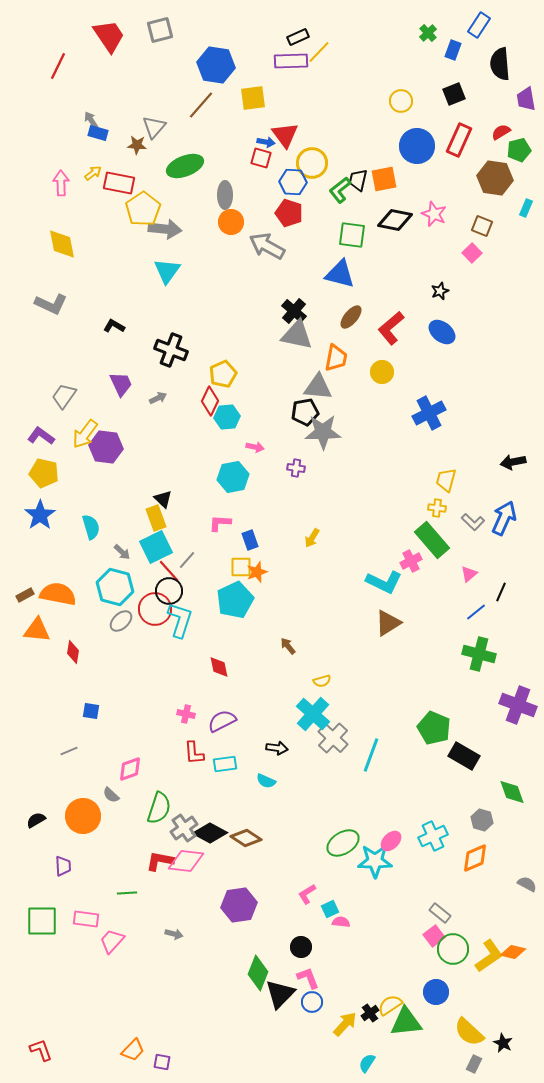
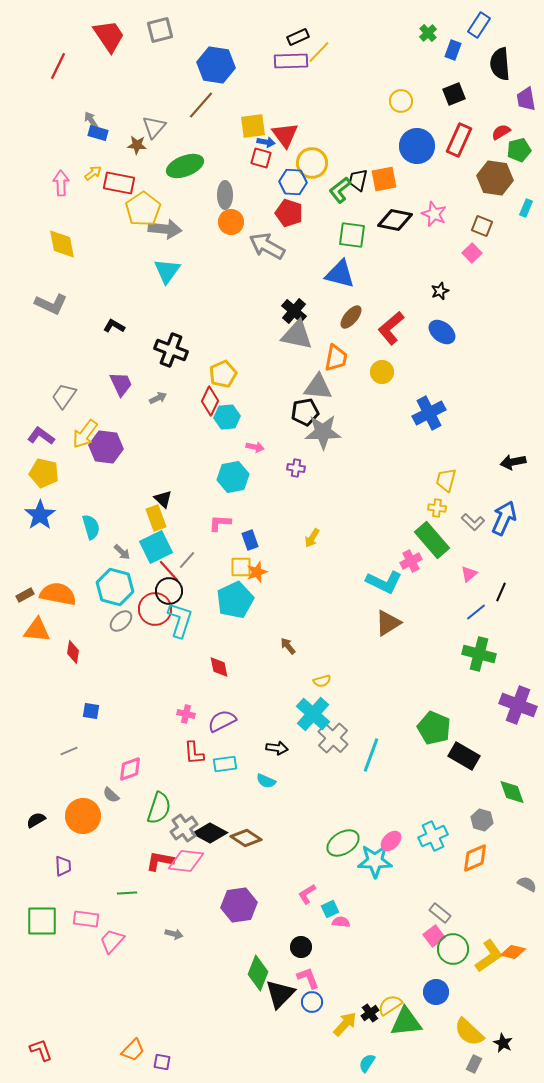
yellow square at (253, 98): moved 28 px down
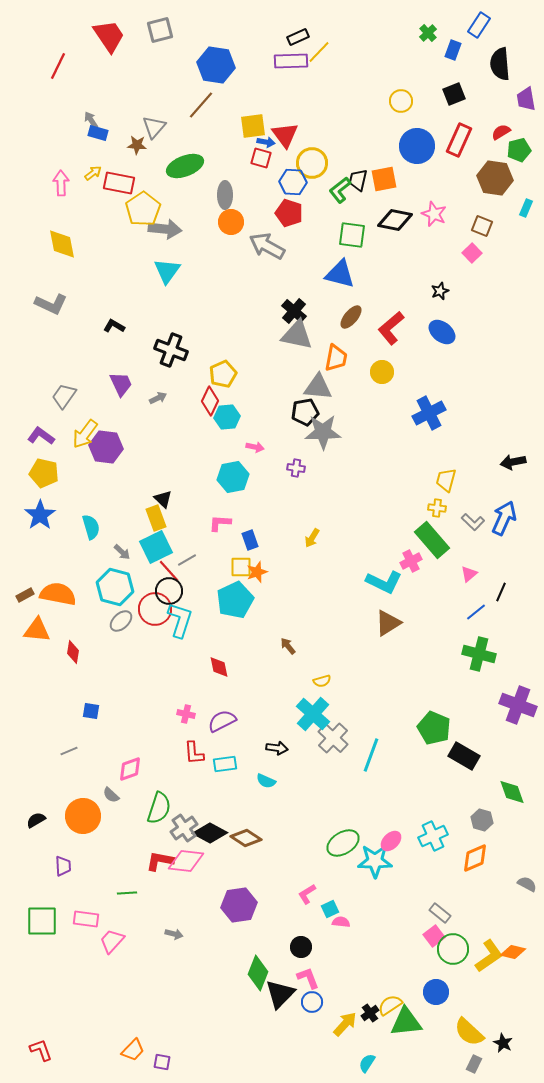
gray line at (187, 560): rotated 18 degrees clockwise
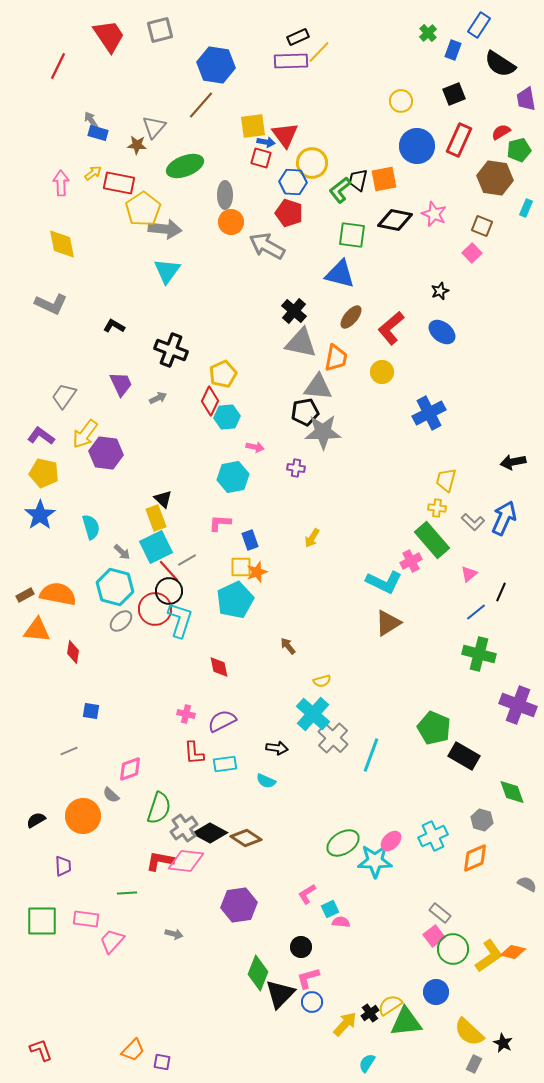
black semicircle at (500, 64): rotated 52 degrees counterclockwise
gray triangle at (297, 335): moved 4 px right, 8 px down
purple hexagon at (106, 447): moved 6 px down
pink L-shape at (308, 978): rotated 85 degrees counterclockwise
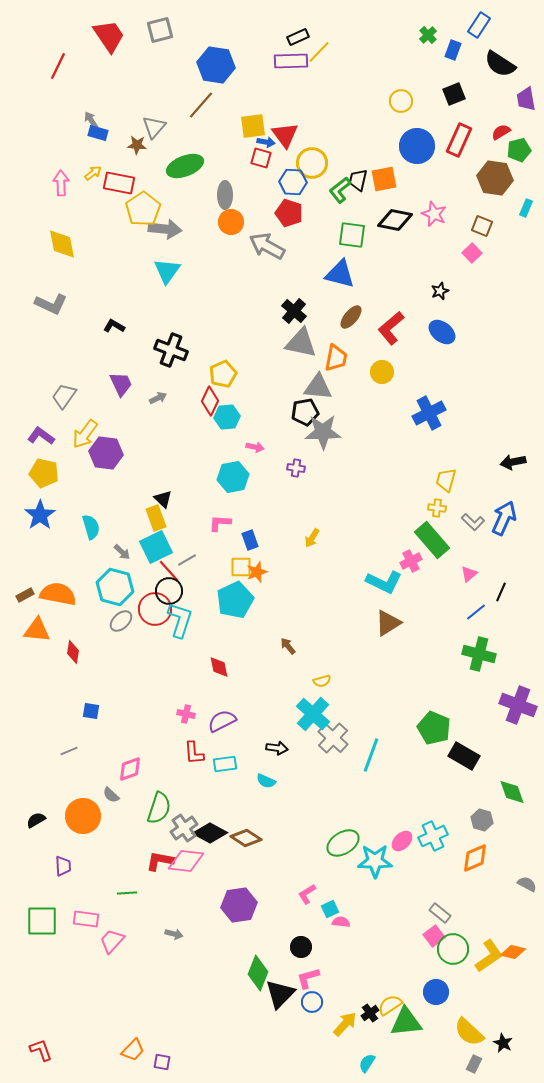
green cross at (428, 33): moved 2 px down
pink ellipse at (391, 841): moved 11 px right
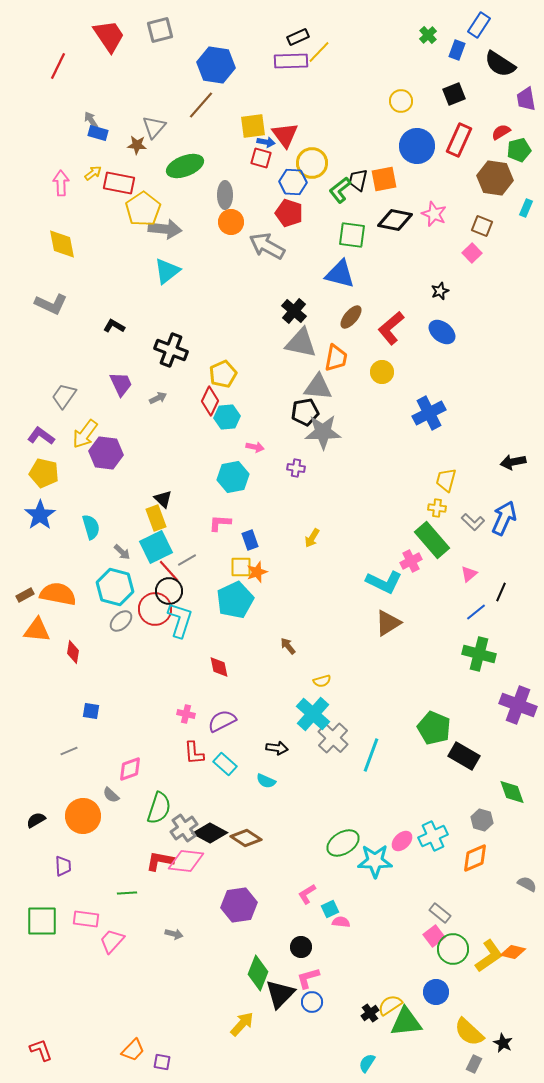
blue rectangle at (453, 50): moved 4 px right
cyan triangle at (167, 271): rotated 16 degrees clockwise
cyan rectangle at (225, 764): rotated 50 degrees clockwise
yellow arrow at (345, 1024): moved 103 px left
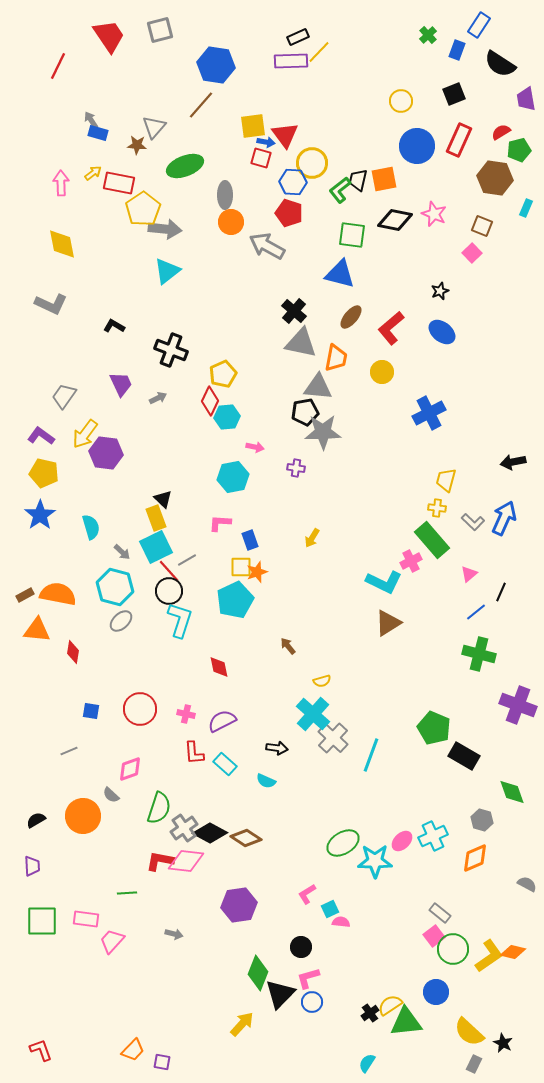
red circle at (155, 609): moved 15 px left, 100 px down
purple trapezoid at (63, 866): moved 31 px left
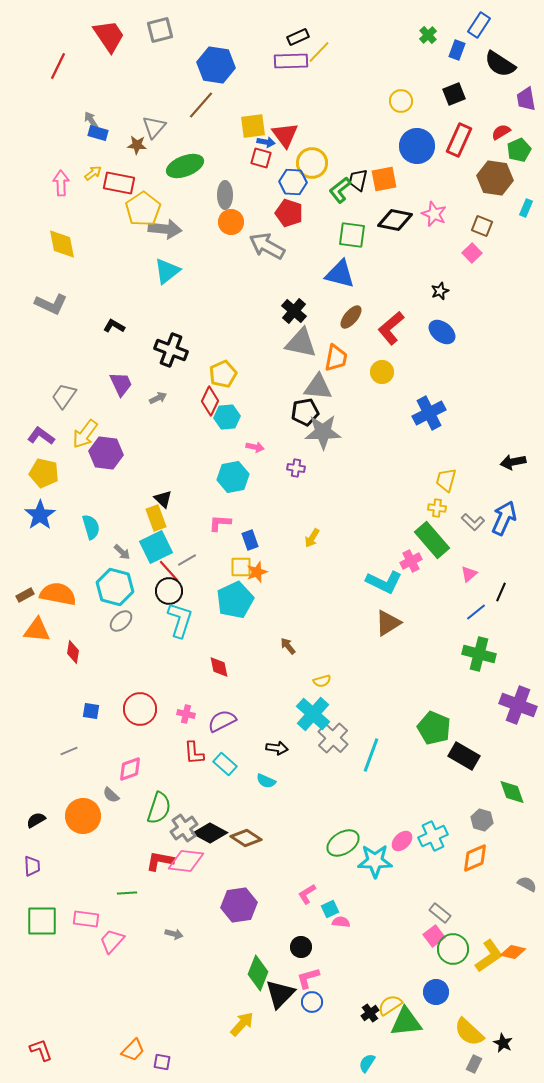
green pentagon at (519, 150): rotated 10 degrees counterclockwise
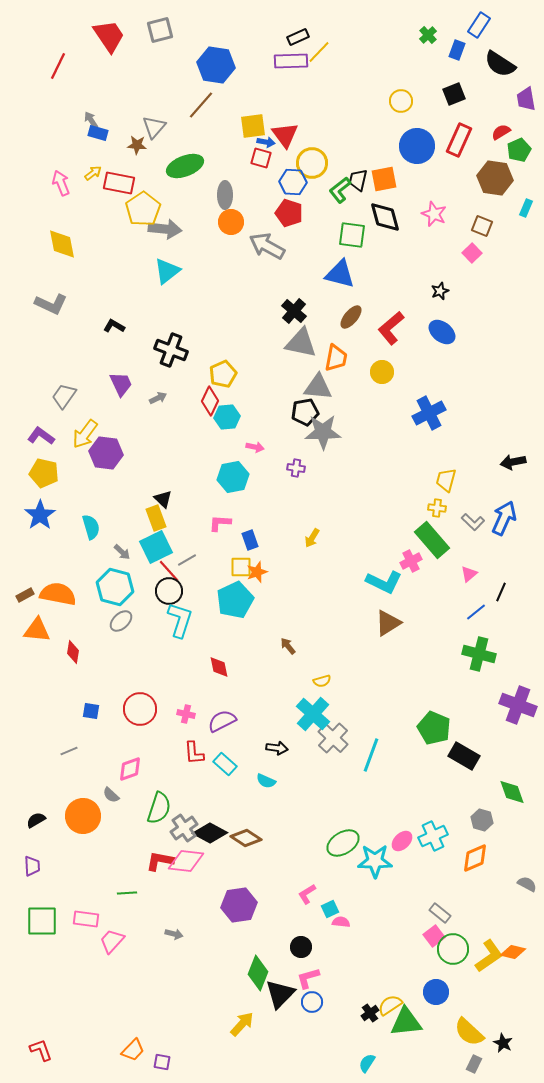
pink arrow at (61, 183): rotated 20 degrees counterclockwise
black diamond at (395, 220): moved 10 px left, 3 px up; rotated 64 degrees clockwise
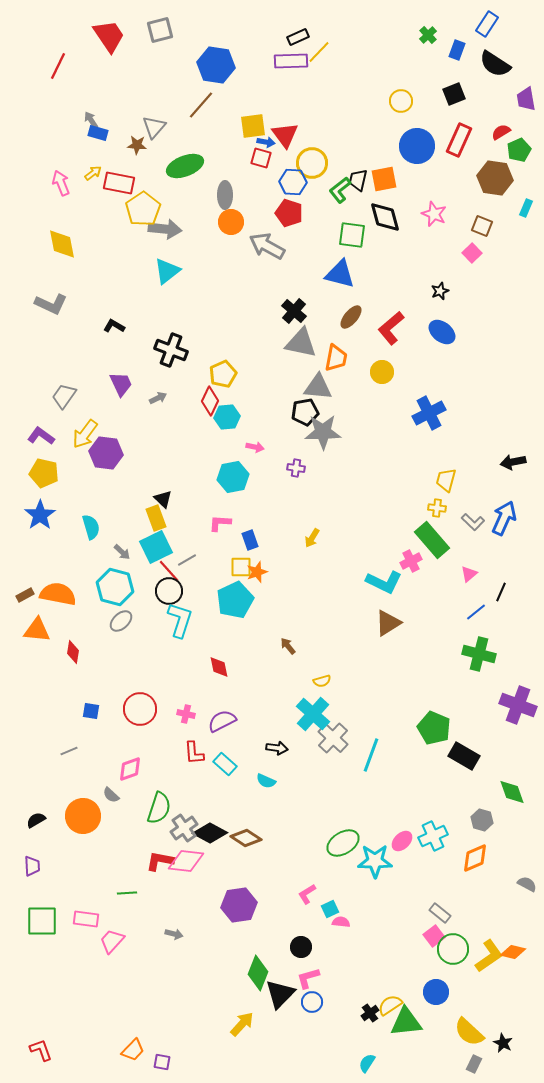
blue rectangle at (479, 25): moved 8 px right, 1 px up
black semicircle at (500, 64): moved 5 px left
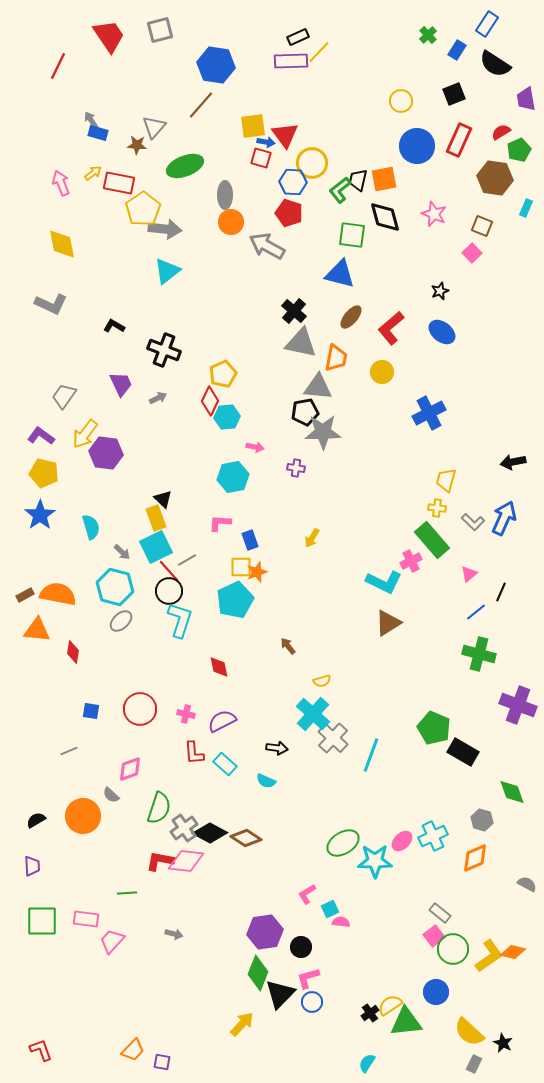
blue rectangle at (457, 50): rotated 12 degrees clockwise
black cross at (171, 350): moved 7 px left
black rectangle at (464, 756): moved 1 px left, 4 px up
purple hexagon at (239, 905): moved 26 px right, 27 px down
